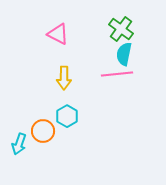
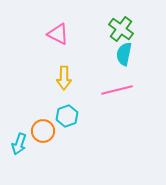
pink line: moved 16 px down; rotated 8 degrees counterclockwise
cyan hexagon: rotated 10 degrees clockwise
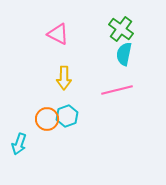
orange circle: moved 4 px right, 12 px up
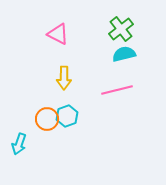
green cross: rotated 15 degrees clockwise
cyan semicircle: rotated 65 degrees clockwise
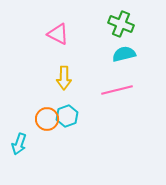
green cross: moved 5 px up; rotated 30 degrees counterclockwise
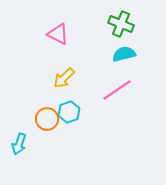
yellow arrow: rotated 45 degrees clockwise
pink line: rotated 20 degrees counterclockwise
cyan hexagon: moved 2 px right, 4 px up
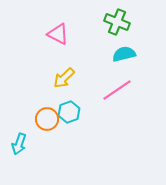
green cross: moved 4 px left, 2 px up
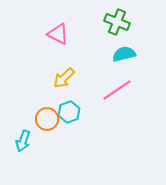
cyan arrow: moved 4 px right, 3 px up
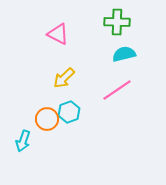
green cross: rotated 20 degrees counterclockwise
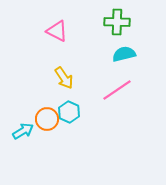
pink triangle: moved 1 px left, 3 px up
yellow arrow: rotated 80 degrees counterclockwise
cyan hexagon: rotated 15 degrees counterclockwise
cyan arrow: moved 10 px up; rotated 140 degrees counterclockwise
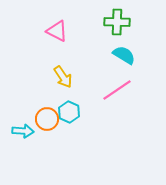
cyan semicircle: moved 1 px down; rotated 45 degrees clockwise
yellow arrow: moved 1 px left, 1 px up
cyan arrow: rotated 35 degrees clockwise
